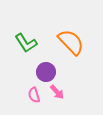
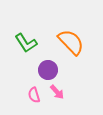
purple circle: moved 2 px right, 2 px up
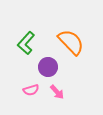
green L-shape: rotated 75 degrees clockwise
purple circle: moved 3 px up
pink semicircle: moved 3 px left, 5 px up; rotated 91 degrees counterclockwise
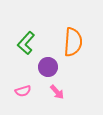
orange semicircle: moved 2 px right; rotated 48 degrees clockwise
pink semicircle: moved 8 px left, 1 px down
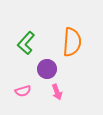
orange semicircle: moved 1 px left
purple circle: moved 1 px left, 2 px down
pink arrow: rotated 21 degrees clockwise
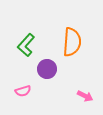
green L-shape: moved 2 px down
pink arrow: moved 28 px right, 4 px down; rotated 42 degrees counterclockwise
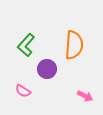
orange semicircle: moved 2 px right, 3 px down
pink semicircle: rotated 49 degrees clockwise
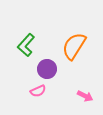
orange semicircle: moved 1 px down; rotated 152 degrees counterclockwise
pink semicircle: moved 15 px right; rotated 56 degrees counterclockwise
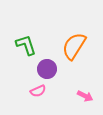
green L-shape: rotated 120 degrees clockwise
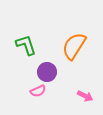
purple circle: moved 3 px down
